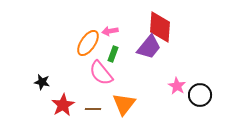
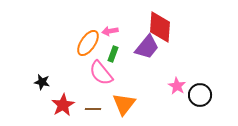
purple trapezoid: moved 2 px left
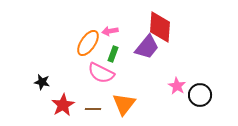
pink semicircle: rotated 24 degrees counterclockwise
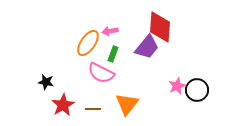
black star: moved 4 px right
pink star: rotated 18 degrees clockwise
black circle: moved 3 px left, 5 px up
orange triangle: moved 3 px right
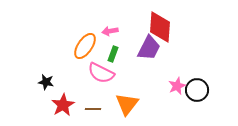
orange ellipse: moved 3 px left, 3 px down
purple trapezoid: moved 2 px right, 1 px down; rotated 12 degrees counterclockwise
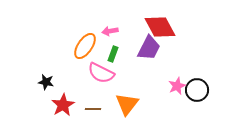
red diamond: rotated 32 degrees counterclockwise
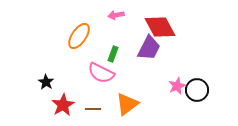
pink arrow: moved 6 px right, 16 px up
orange ellipse: moved 6 px left, 10 px up
black star: rotated 21 degrees clockwise
orange triangle: rotated 15 degrees clockwise
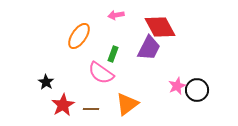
pink semicircle: rotated 8 degrees clockwise
brown line: moved 2 px left
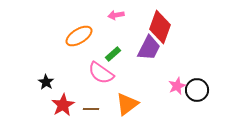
red diamond: rotated 48 degrees clockwise
orange ellipse: rotated 24 degrees clockwise
green rectangle: rotated 28 degrees clockwise
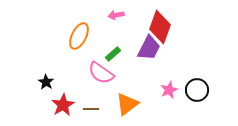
orange ellipse: rotated 32 degrees counterclockwise
pink star: moved 8 px left, 4 px down
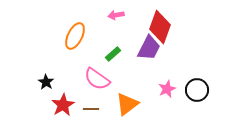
orange ellipse: moved 4 px left
pink semicircle: moved 4 px left, 6 px down
pink star: moved 2 px left, 1 px up
